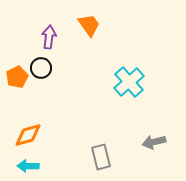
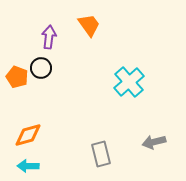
orange pentagon: rotated 25 degrees counterclockwise
gray rectangle: moved 3 px up
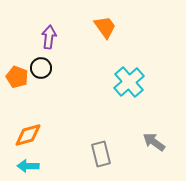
orange trapezoid: moved 16 px right, 2 px down
gray arrow: rotated 50 degrees clockwise
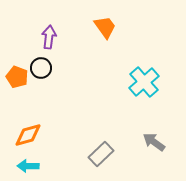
cyan cross: moved 15 px right
gray rectangle: rotated 60 degrees clockwise
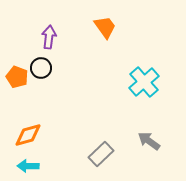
gray arrow: moved 5 px left, 1 px up
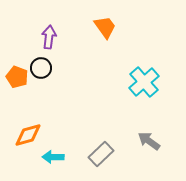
cyan arrow: moved 25 px right, 9 px up
